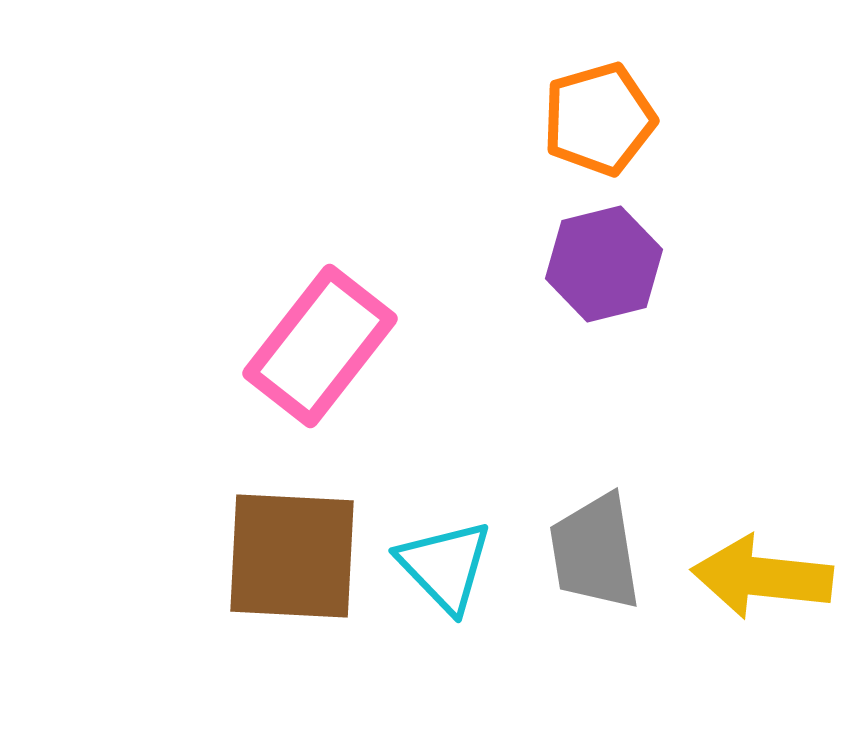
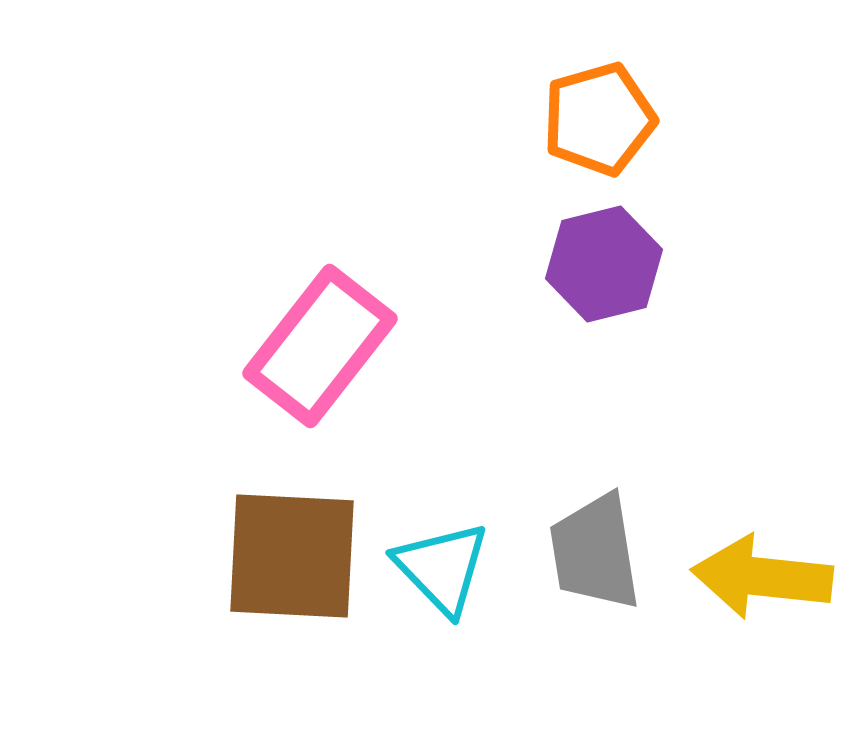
cyan triangle: moved 3 px left, 2 px down
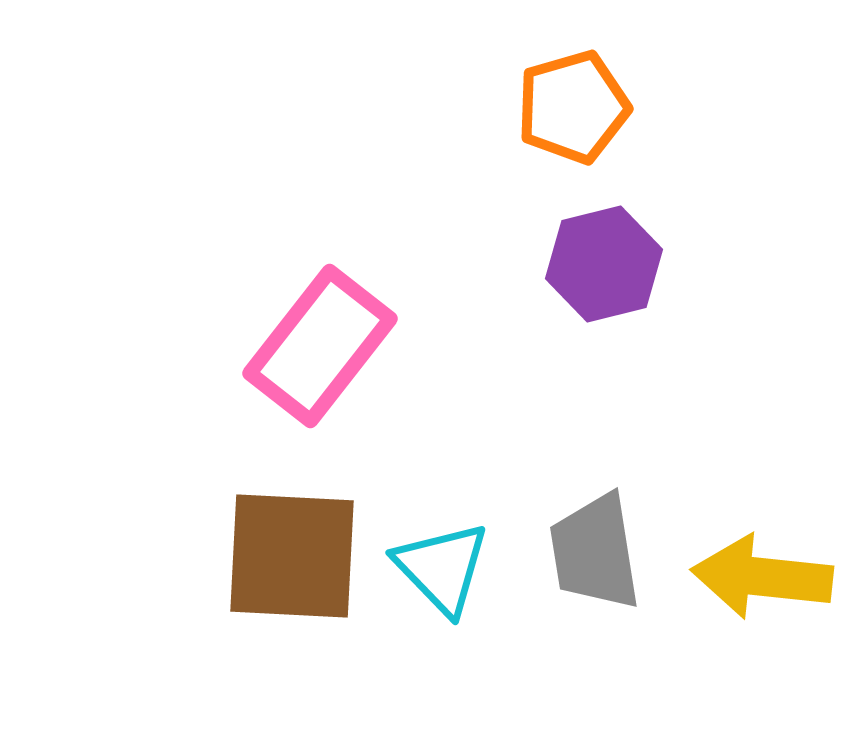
orange pentagon: moved 26 px left, 12 px up
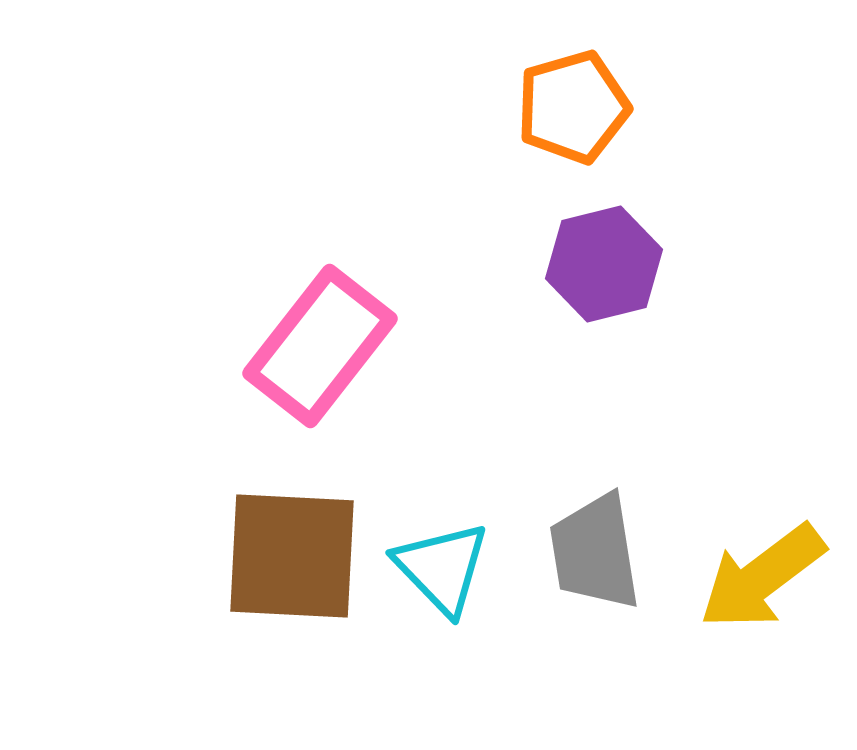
yellow arrow: rotated 43 degrees counterclockwise
